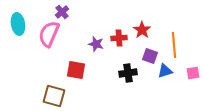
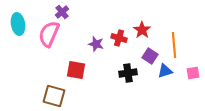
red cross: rotated 21 degrees clockwise
purple square: rotated 14 degrees clockwise
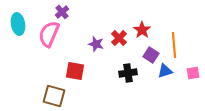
red cross: rotated 28 degrees clockwise
purple square: moved 1 px right, 1 px up
red square: moved 1 px left, 1 px down
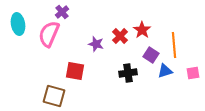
red cross: moved 1 px right, 2 px up
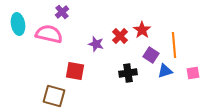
pink semicircle: rotated 80 degrees clockwise
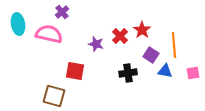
blue triangle: rotated 28 degrees clockwise
